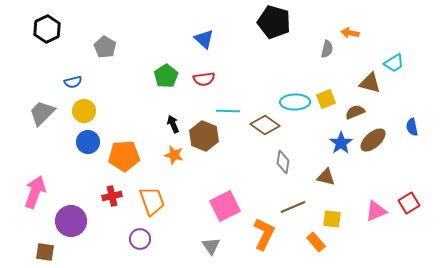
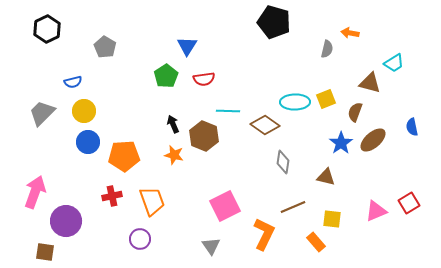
blue triangle at (204, 39): moved 17 px left, 7 px down; rotated 20 degrees clockwise
brown semicircle at (355, 112): rotated 48 degrees counterclockwise
purple circle at (71, 221): moved 5 px left
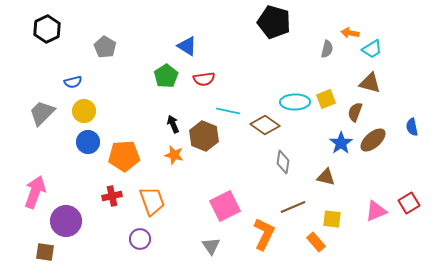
blue triangle at (187, 46): rotated 30 degrees counterclockwise
cyan trapezoid at (394, 63): moved 22 px left, 14 px up
cyan line at (228, 111): rotated 10 degrees clockwise
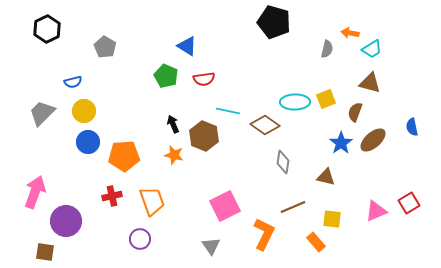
green pentagon at (166, 76): rotated 15 degrees counterclockwise
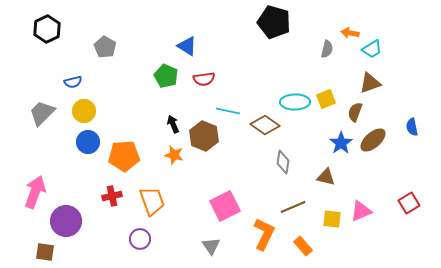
brown triangle at (370, 83): rotated 35 degrees counterclockwise
pink triangle at (376, 211): moved 15 px left
orange rectangle at (316, 242): moved 13 px left, 4 px down
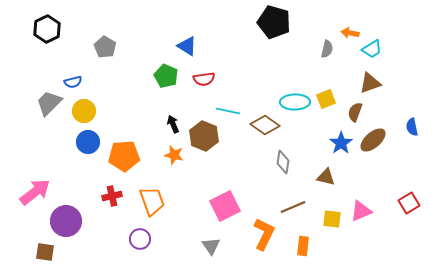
gray trapezoid at (42, 113): moved 7 px right, 10 px up
pink arrow at (35, 192): rotated 32 degrees clockwise
orange rectangle at (303, 246): rotated 48 degrees clockwise
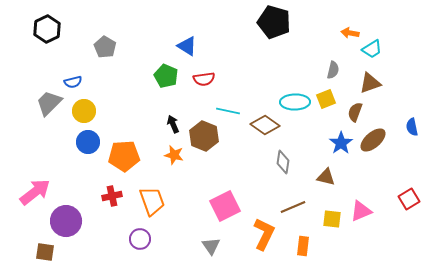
gray semicircle at (327, 49): moved 6 px right, 21 px down
red square at (409, 203): moved 4 px up
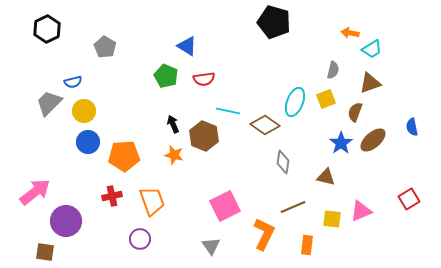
cyan ellipse at (295, 102): rotated 68 degrees counterclockwise
orange rectangle at (303, 246): moved 4 px right, 1 px up
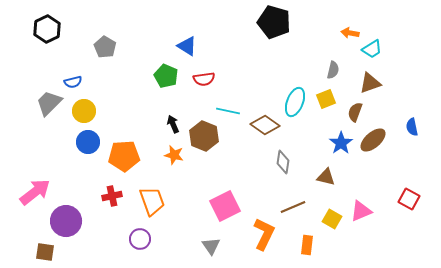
red square at (409, 199): rotated 30 degrees counterclockwise
yellow square at (332, 219): rotated 24 degrees clockwise
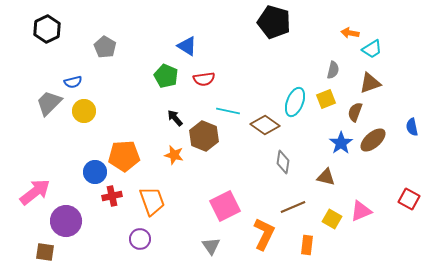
black arrow at (173, 124): moved 2 px right, 6 px up; rotated 18 degrees counterclockwise
blue circle at (88, 142): moved 7 px right, 30 px down
